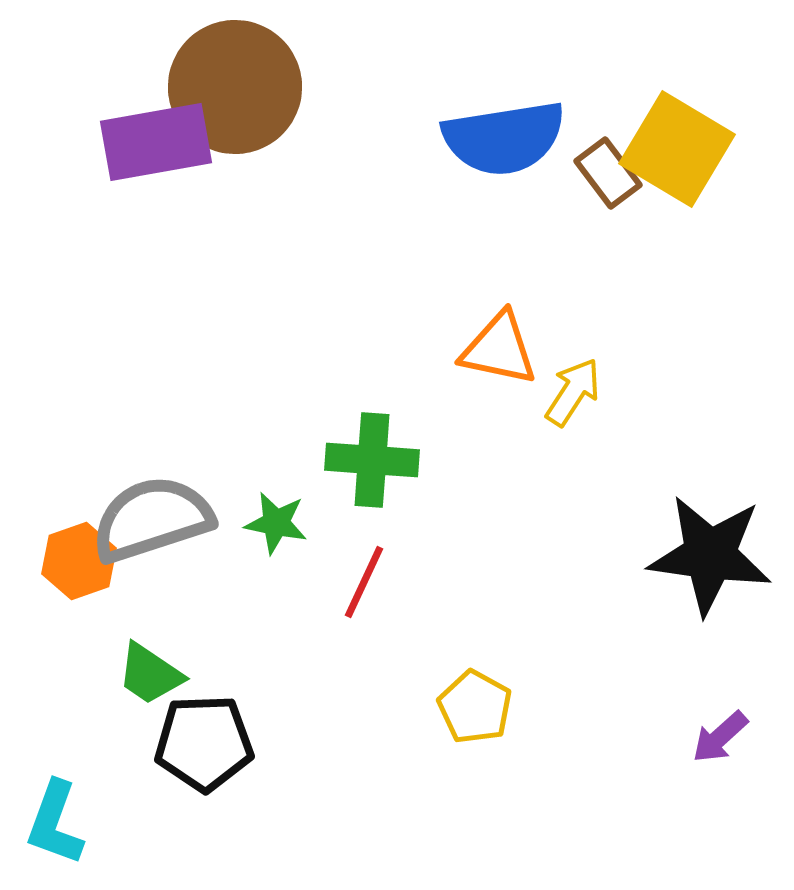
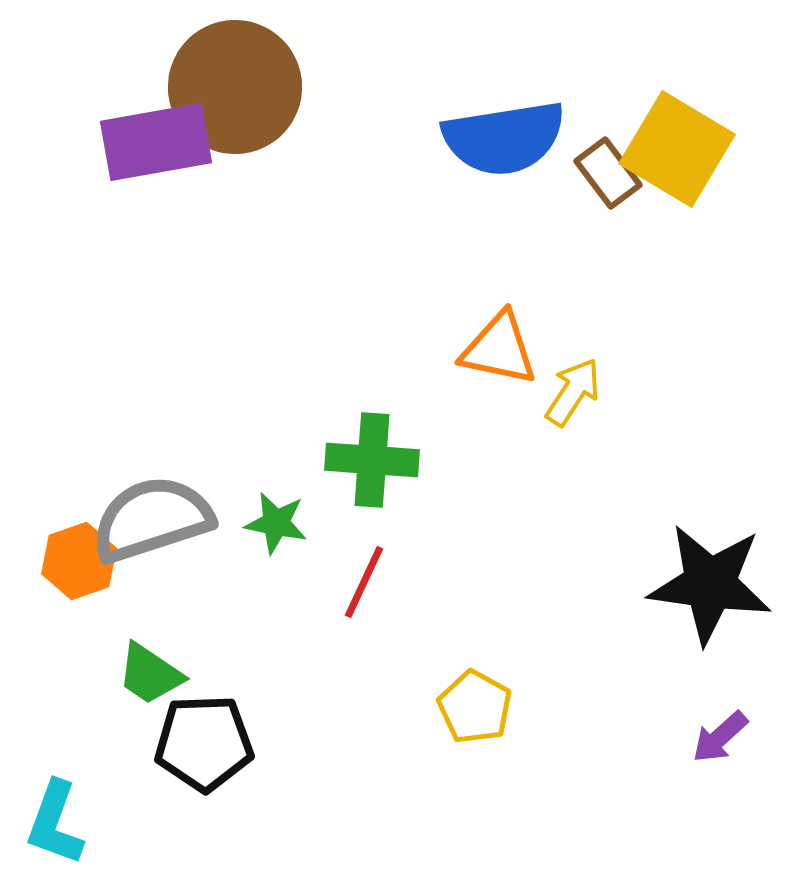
black star: moved 29 px down
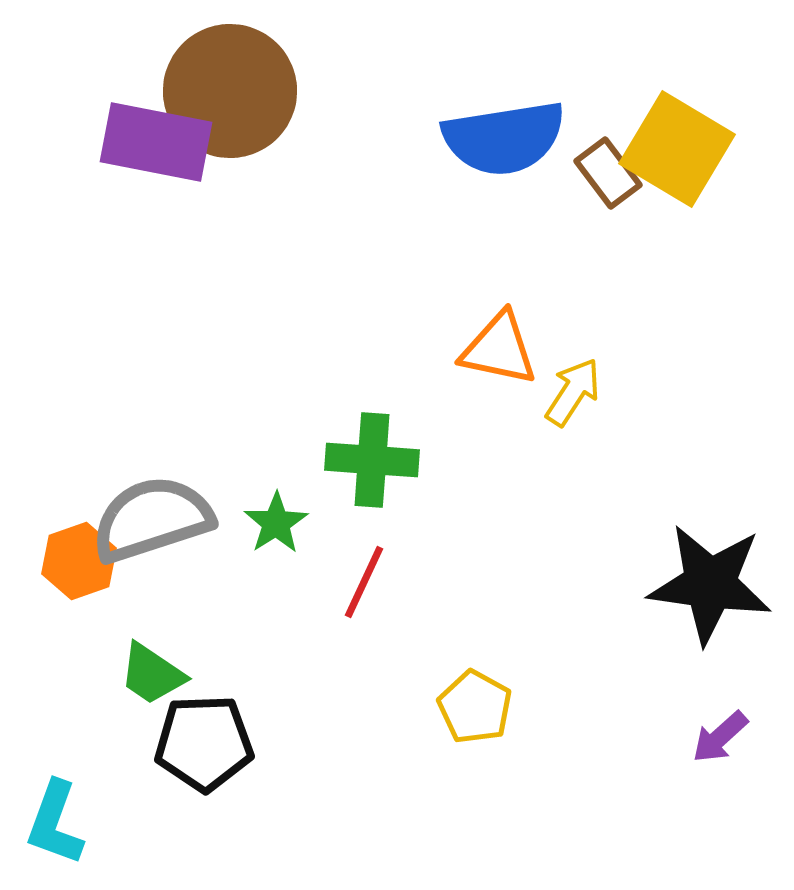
brown circle: moved 5 px left, 4 px down
purple rectangle: rotated 21 degrees clockwise
green star: rotated 28 degrees clockwise
green trapezoid: moved 2 px right
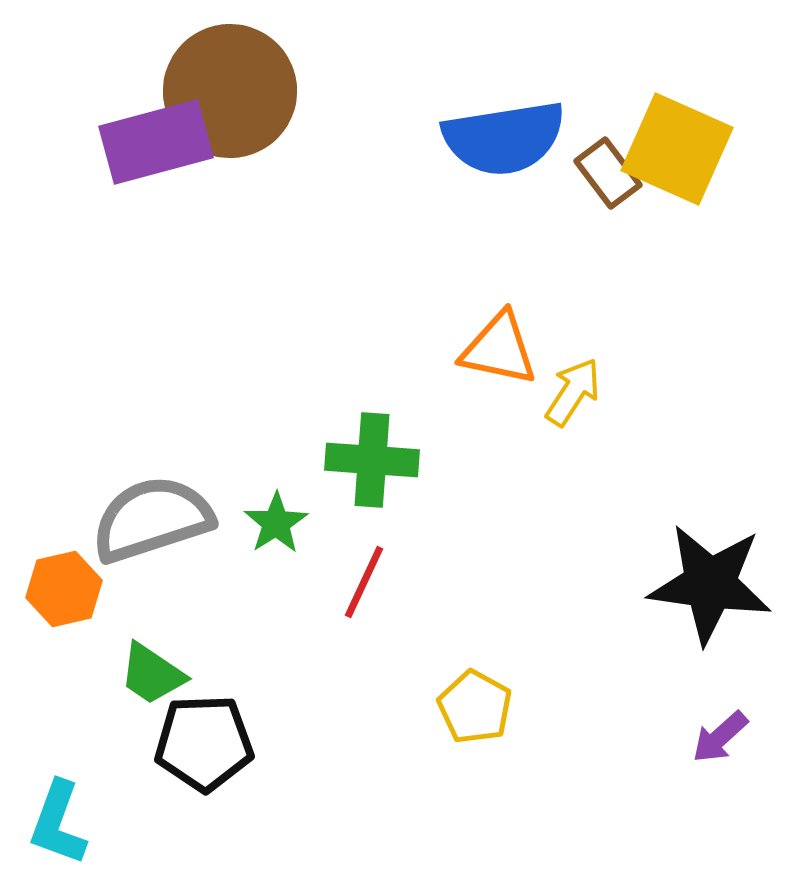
purple rectangle: rotated 26 degrees counterclockwise
yellow square: rotated 7 degrees counterclockwise
orange hexagon: moved 15 px left, 28 px down; rotated 6 degrees clockwise
cyan L-shape: moved 3 px right
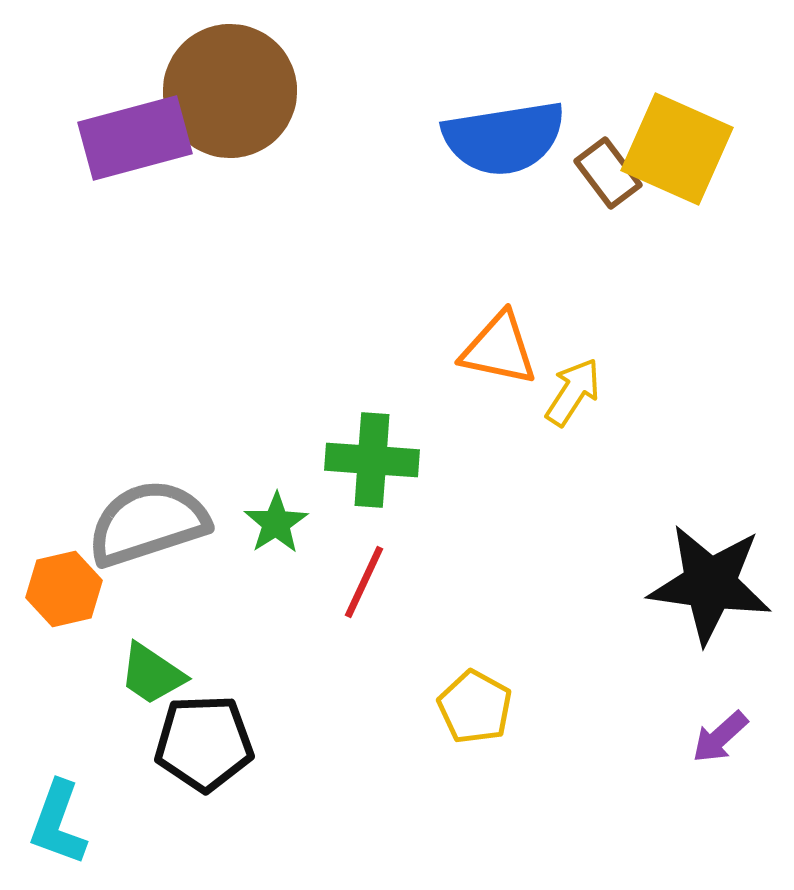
purple rectangle: moved 21 px left, 4 px up
gray semicircle: moved 4 px left, 4 px down
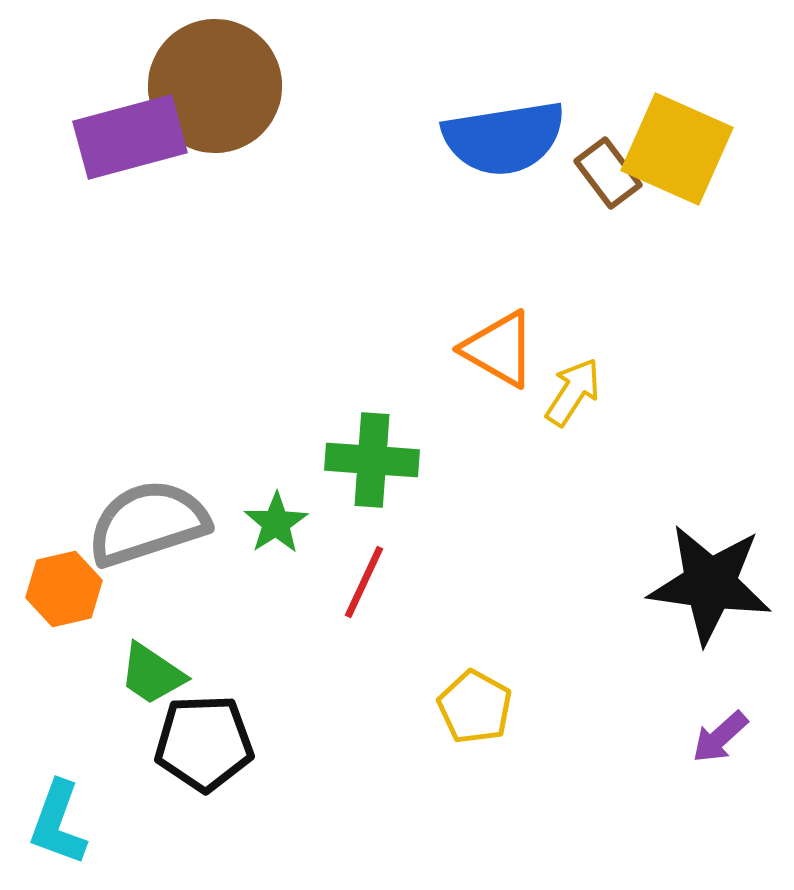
brown circle: moved 15 px left, 5 px up
purple rectangle: moved 5 px left, 1 px up
orange triangle: rotated 18 degrees clockwise
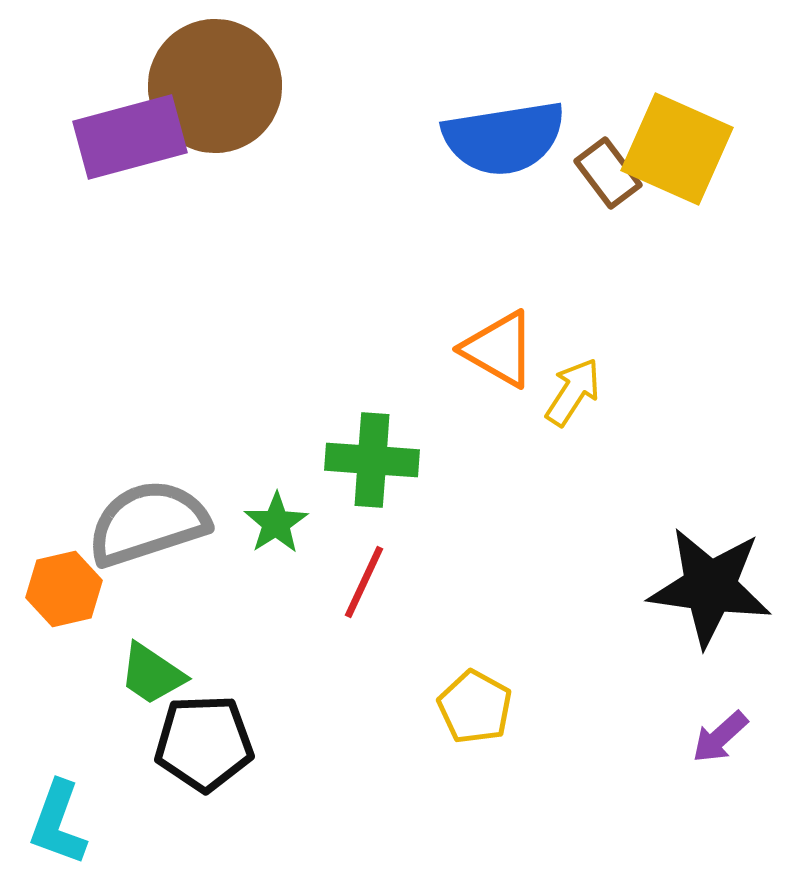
black star: moved 3 px down
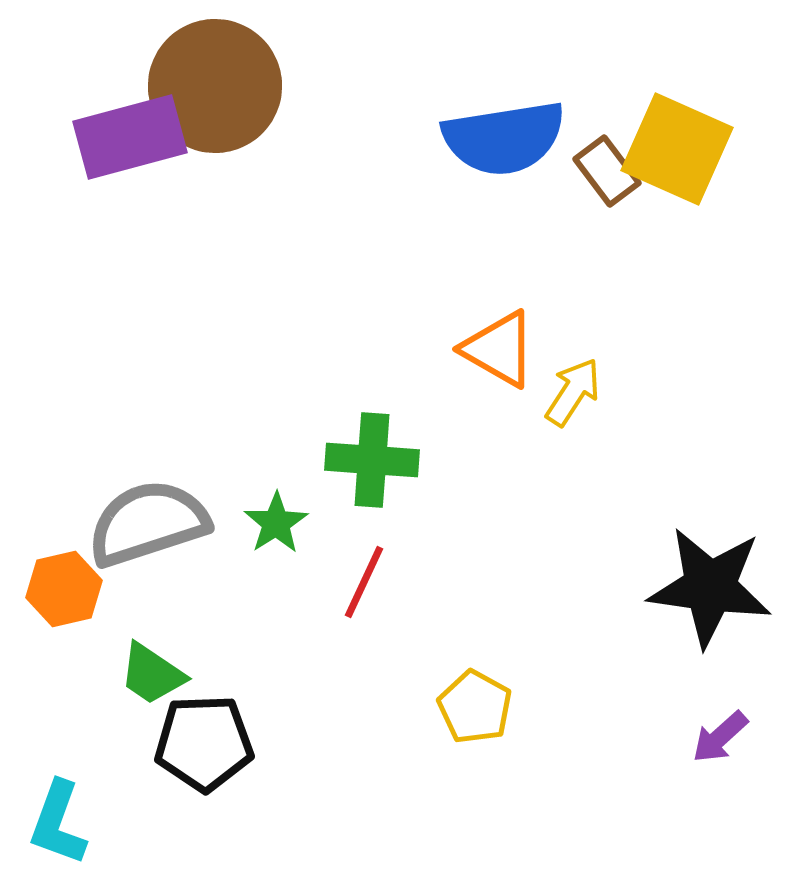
brown rectangle: moved 1 px left, 2 px up
